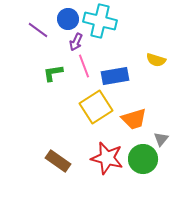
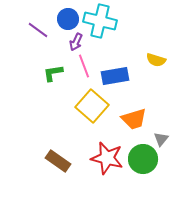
yellow square: moved 4 px left, 1 px up; rotated 16 degrees counterclockwise
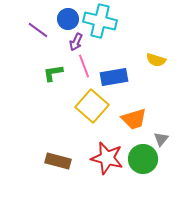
blue rectangle: moved 1 px left, 1 px down
brown rectangle: rotated 20 degrees counterclockwise
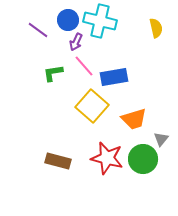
blue circle: moved 1 px down
yellow semicircle: moved 32 px up; rotated 120 degrees counterclockwise
pink line: rotated 20 degrees counterclockwise
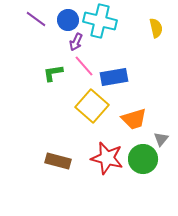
purple line: moved 2 px left, 11 px up
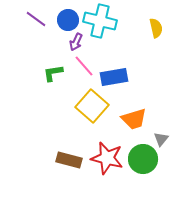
brown rectangle: moved 11 px right, 1 px up
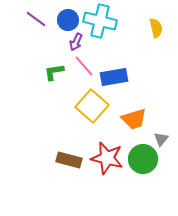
green L-shape: moved 1 px right, 1 px up
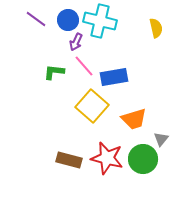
green L-shape: rotated 15 degrees clockwise
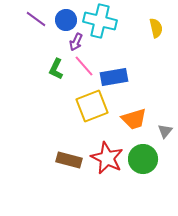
blue circle: moved 2 px left
green L-shape: moved 2 px right, 3 px up; rotated 70 degrees counterclockwise
yellow square: rotated 28 degrees clockwise
gray triangle: moved 4 px right, 8 px up
red star: rotated 12 degrees clockwise
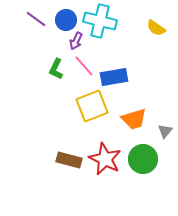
yellow semicircle: rotated 138 degrees clockwise
purple arrow: moved 1 px up
red star: moved 2 px left, 1 px down
